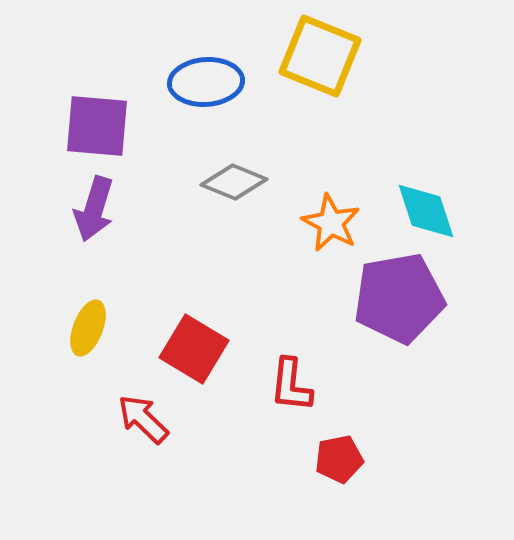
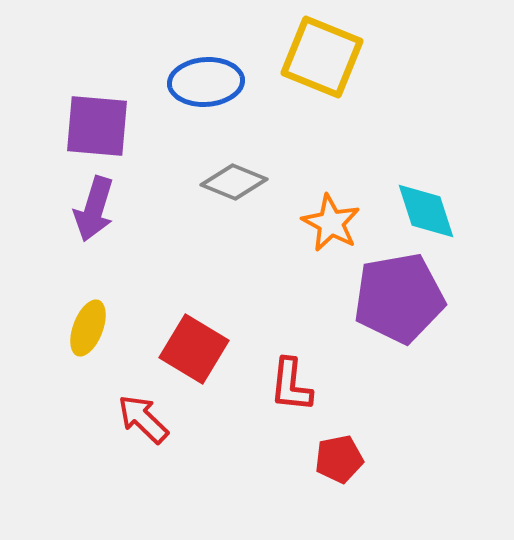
yellow square: moved 2 px right, 1 px down
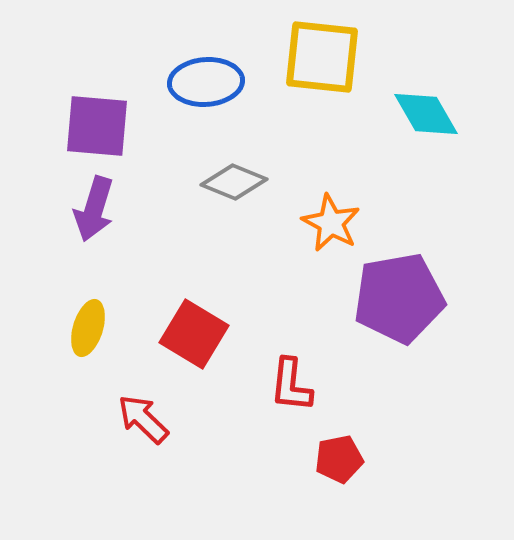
yellow square: rotated 16 degrees counterclockwise
cyan diamond: moved 97 px up; rotated 12 degrees counterclockwise
yellow ellipse: rotated 4 degrees counterclockwise
red square: moved 15 px up
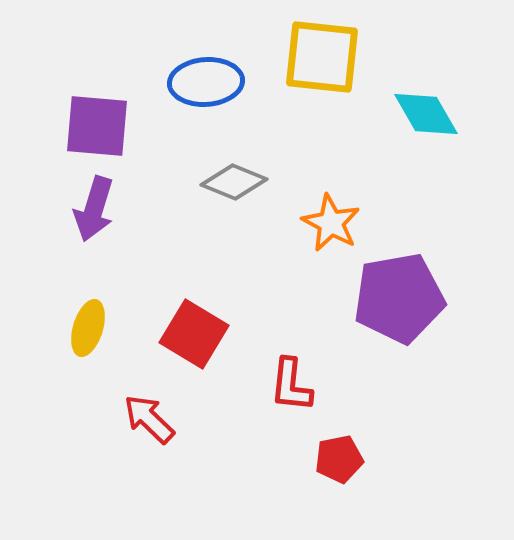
red arrow: moved 6 px right
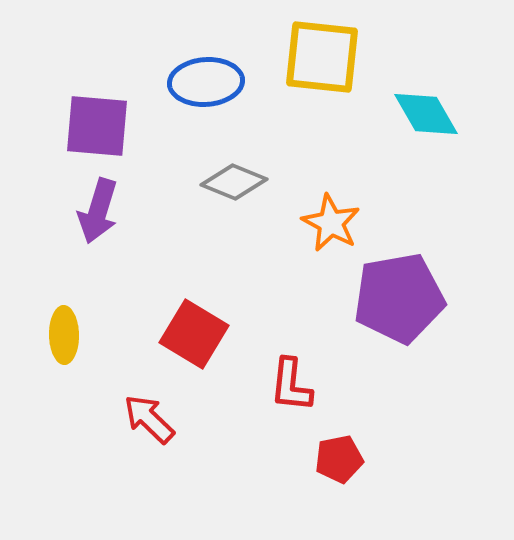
purple arrow: moved 4 px right, 2 px down
yellow ellipse: moved 24 px left, 7 px down; rotated 18 degrees counterclockwise
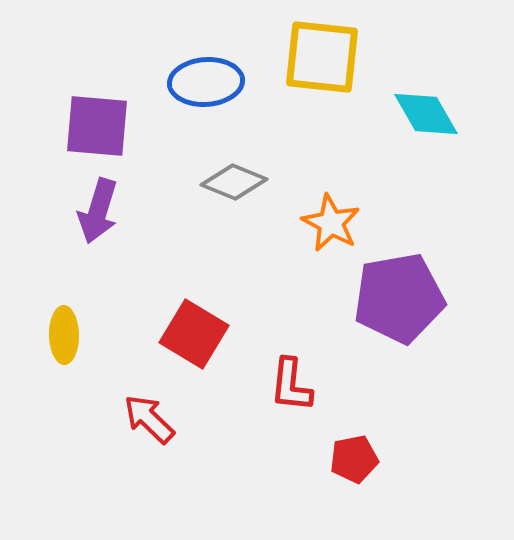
red pentagon: moved 15 px right
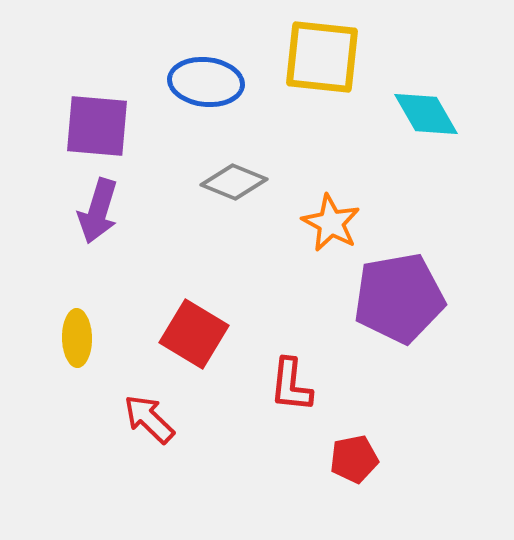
blue ellipse: rotated 10 degrees clockwise
yellow ellipse: moved 13 px right, 3 px down
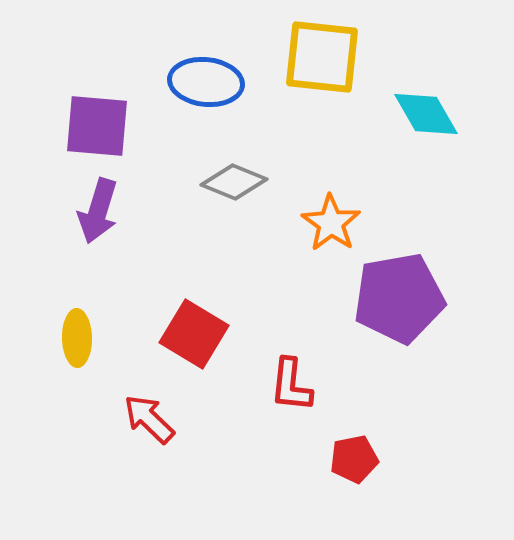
orange star: rotated 6 degrees clockwise
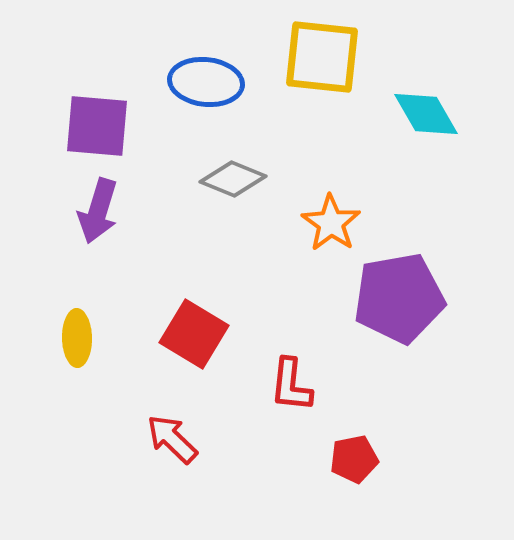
gray diamond: moved 1 px left, 3 px up
red arrow: moved 23 px right, 20 px down
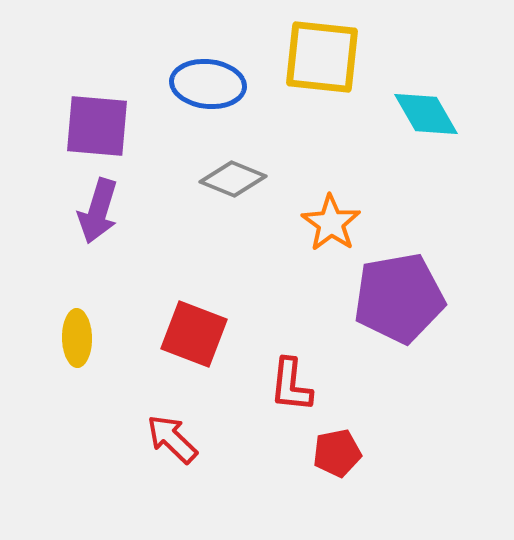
blue ellipse: moved 2 px right, 2 px down
red square: rotated 10 degrees counterclockwise
red pentagon: moved 17 px left, 6 px up
